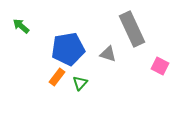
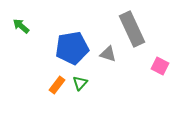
blue pentagon: moved 4 px right, 1 px up
orange rectangle: moved 8 px down
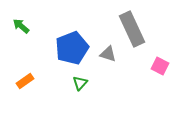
blue pentagon: rotated 12 degrees counterclockwise
orange rectangle: moved 32 px left, 4 px up; rotated 18 degrees clockwise
